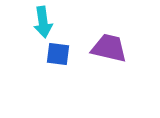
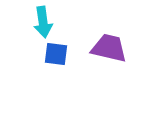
blue square: moved 2 px left
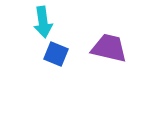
blue square: rotated 15 degrees clockwise
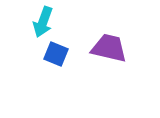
cyan arrow: rotated 28 degrees clockwise
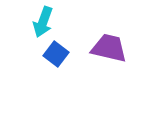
blue square: rotated 15 degrees clockwise
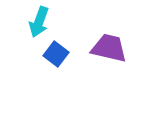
cyan arrow: moved 4 px left
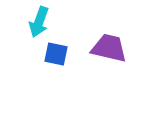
blue square: rotated 25 degrees counterclockwise
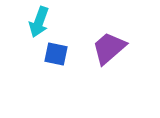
purple trapezoid: rotated 54 degrees counterclockwise
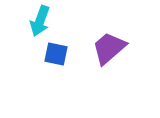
cyan arrow: moved 1 px right, 1 px up
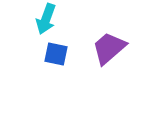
cyan arrow: moved 6 px right, 2 px up
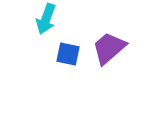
blue square: moved 12 px right
